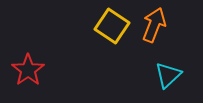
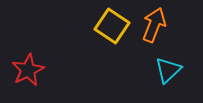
red star: rotated 8 degrees clockwise
cyan triangle: moved 5 px up
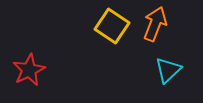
orange arrow: moved 1 px right, 1 px up
red star: moved 1 px right
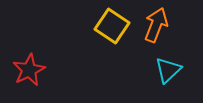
orange arrow: moved 1 px right, 1 px down
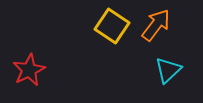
orange arrow: rotated 16 degrees clockwise
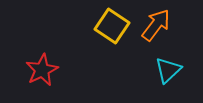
red star: moved 13 px right
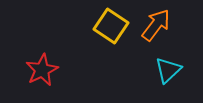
yellow square: moved 1 px left
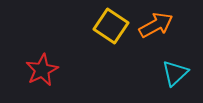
orange arrow: rotated 24 degrees clockwise
cyan triangle: moved 7 px right, 3 px down
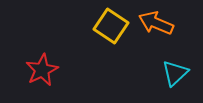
orange arrow: moved 2 px up; rotated 128 degrees counterclockwise
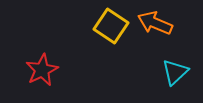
orange arrow: moved 1 px left
cyan triangle: moved 1 px up
